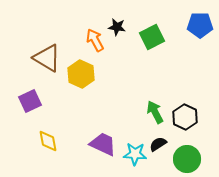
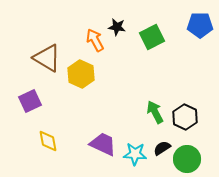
black semicircle: moved 4 px right, 4 px down
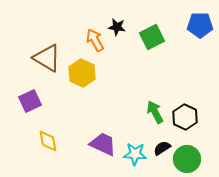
yellow hexagon: moved 1 px right, 1 px up
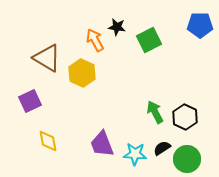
green square: moved 3 px left, 3 px down
purple trapezoid: moved 1 px left; rotated 136 degrees counterclockwise
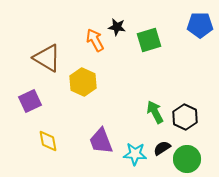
green square: rotated 10 degrees clockwise
yellow hexagon: moved 1 px right, 9 px down
purple trapezoid: moved 1 px left, 3 px up
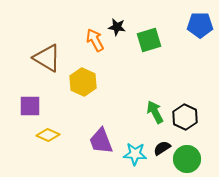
purple square: moved 5 px down; rotated 25 degrees clockwise
yellow diamond: moved 6 px up; rotated 55 degrees counterclockwise
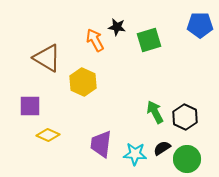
purple trapezoid: moved 3 px down; rotated 28 degrees clockwise
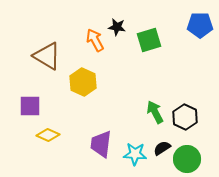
brown triangle: moved 2 px up
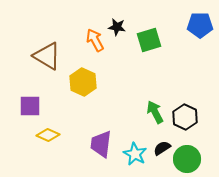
cyan star: rotated 25 degrees clockwise
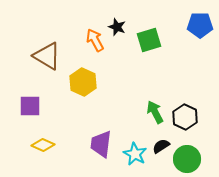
black star: rotated 12 degrees clockwise
yellow diamond: moved 5 px left, 10 px down
black semicircle: moved 1 px left, 2 px up
